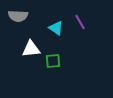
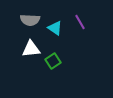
gray semicircle: moved 12 px right, 4 px down
cyan triangle: moved 1 px left
green square: rotated 28 degrees counterclockwise
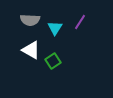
purple line: rotated 63 degrees clockwise
cyan triangle: rotated 28 degrees clockwise
white triangle: moved 1 px down; rotated 36 degrees clockwise
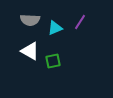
cyan triangle: rotated 35 degrees clockwise
white triangle: moved 1 px left, 1 px down
green square: rotated 21 degrees clockwise
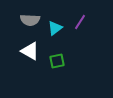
cyan triangle: rotated 14 degrees counterclockwise
green square: moved 4 px right
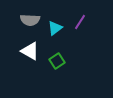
green square: rotated 21 degrees counterclockwise
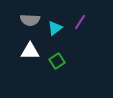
white triangle: rotated 30 degrees counterclockwise
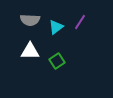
cyan triangle: moved 1 px right, 1 px up
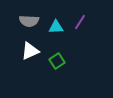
gray semicircle: moved 1 px left, 1 px down
cyan triangle: rotated 35 degrees clockwise
white triangle: rotated 24 degrees counterclockwise
